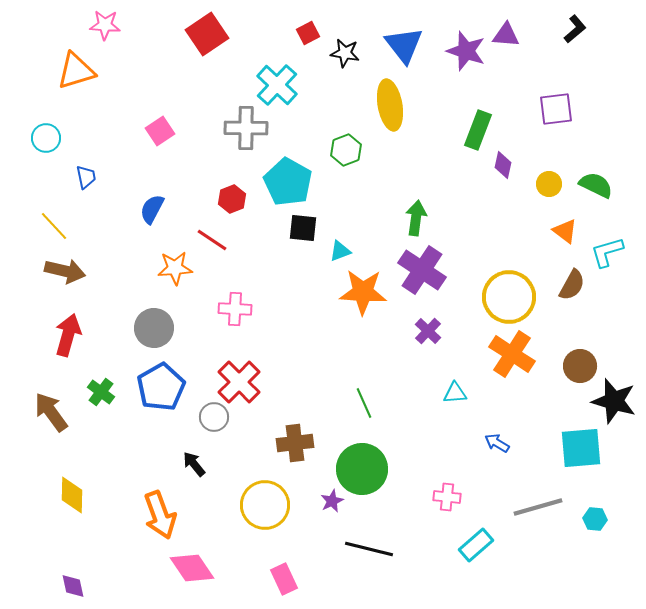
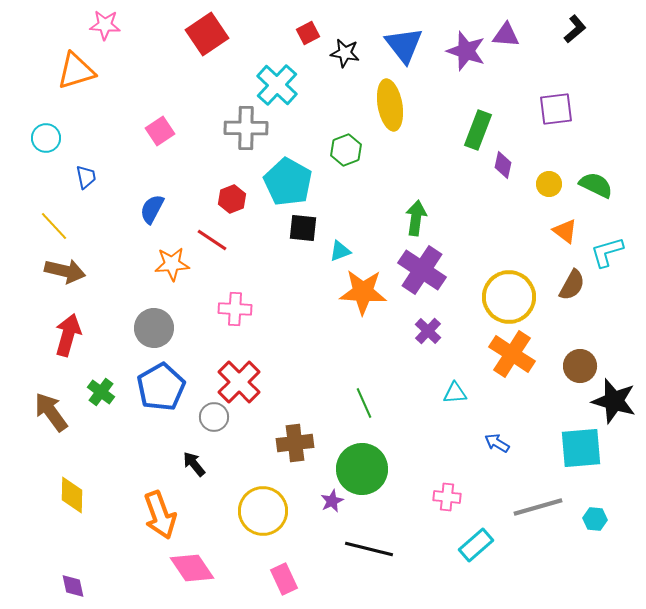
orange star at (175, 268): moved 3 px left, 4 px up
yellow circle at (265, 505): moved 2 px left, 6 px down
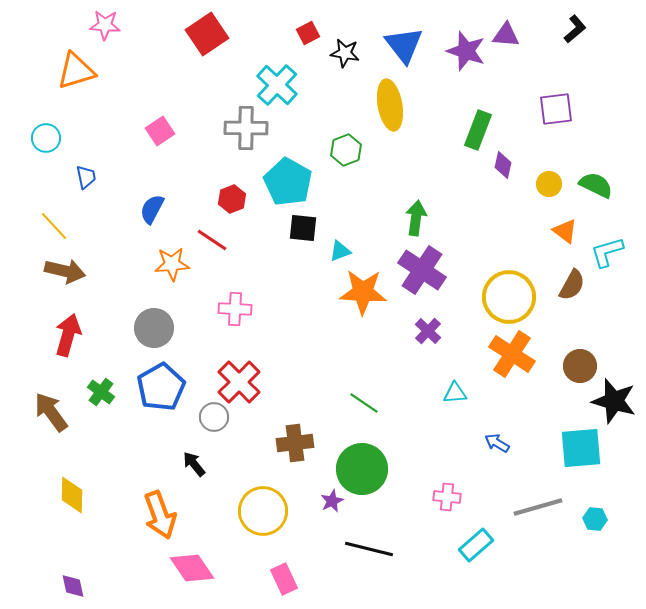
green line at (364, 403): rotated 32 degrees counterclockwise
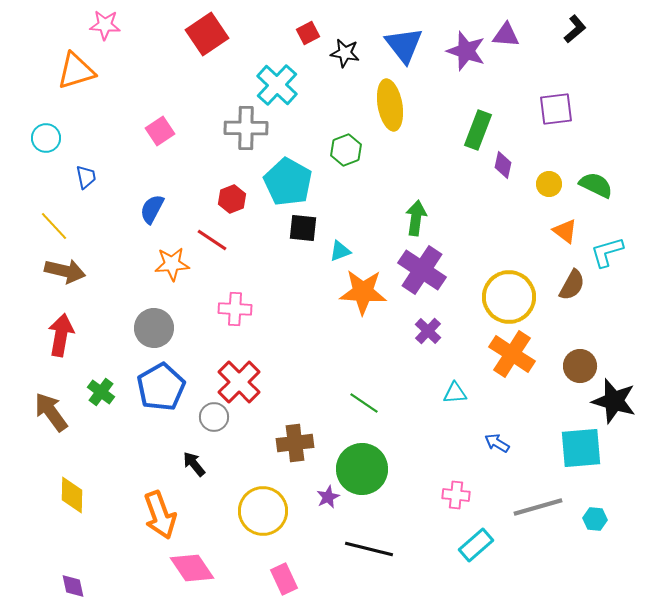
red arrow at (68, 335): moved 7 px left; rotated 6 degrees counterclockwise
pink cross at (447, 497): moved 9 px right, 2 px up
purple star at (332, 501): moved 4 px left, 4 px up
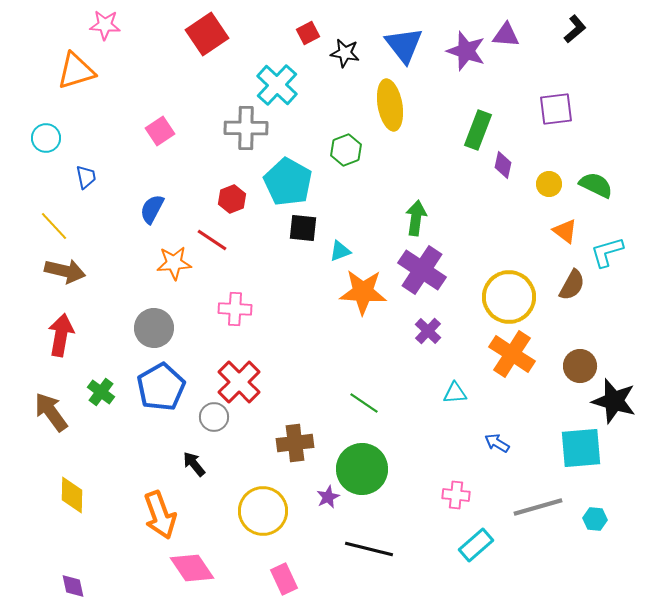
orange star at (172, 264): moved 2 px right, 1 px up
